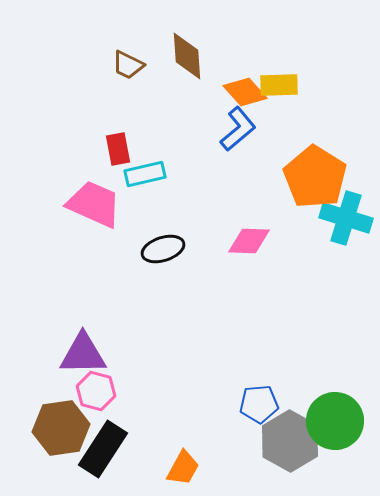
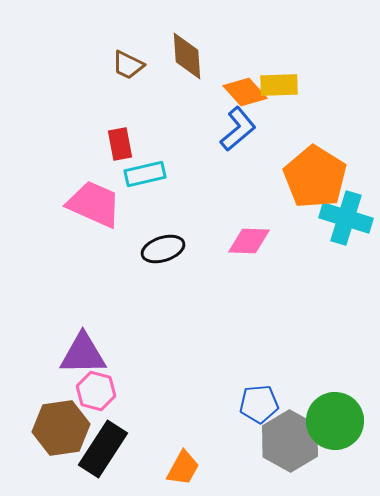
red rectangle: moved 2 px right, 5 px up
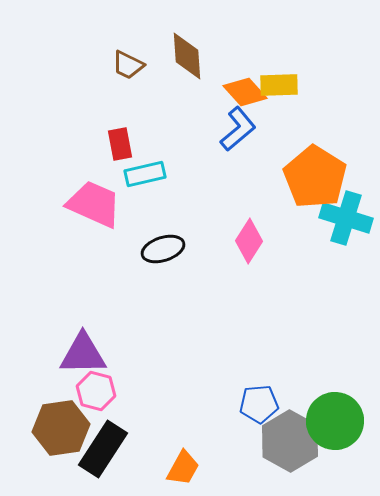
pink diamond: rotated 60 degrees counterclockwise
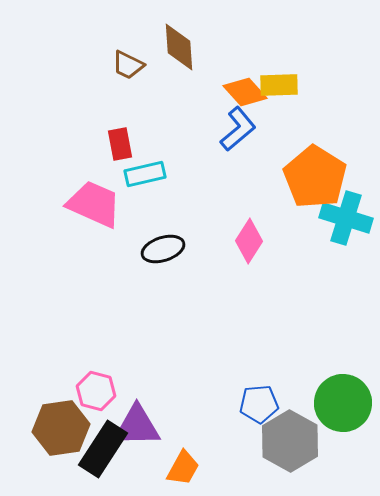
brown diamond: moved 8 px left, 9 px up
purple triangle: moved 54 px right, 72 px down
green circle: moved 8 px right, 18 px up
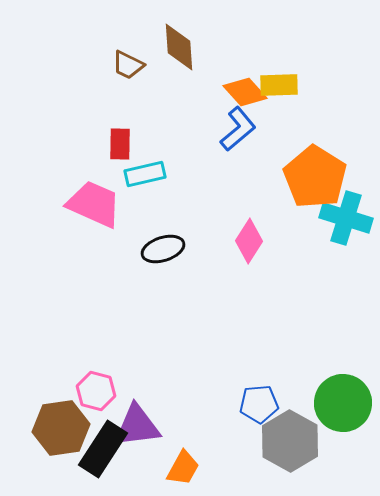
red rectangle: rotated 12 degrees clockwise
purple triangle: rotated 6 degrees counterclockwise
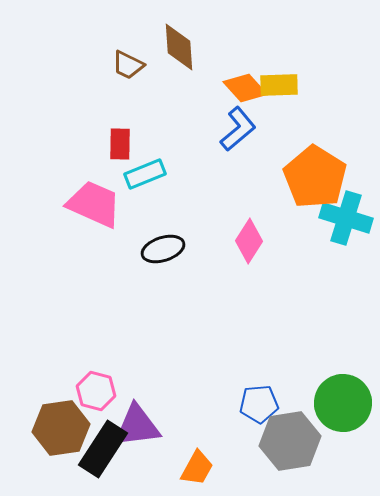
orange diamond: moved 4 px up
cyan rectangle: rotated 9 degrees counterclockwise
gray hexagon: rotated 22 degrees clockwise
orange trapezoid: moved 14 px right
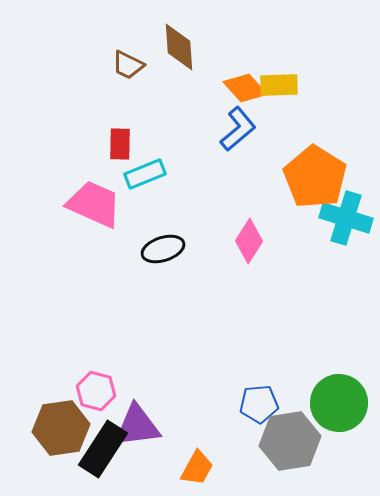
green circle: moved 4 px left
